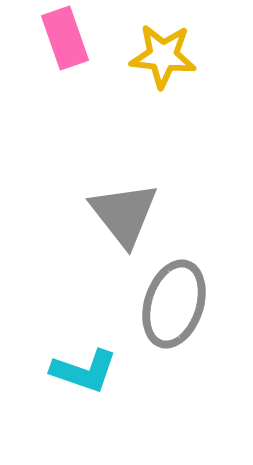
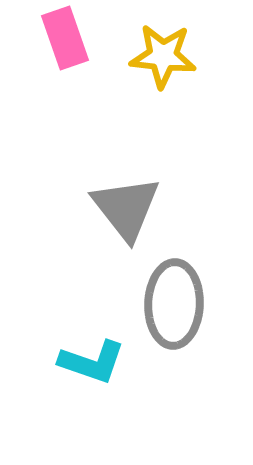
gray triangle: moved 2 px right, 6 px up
gray ellipse: rotated 16 degrees counterclockwise
cyan L-shape: moved 8 px right, 9 px up
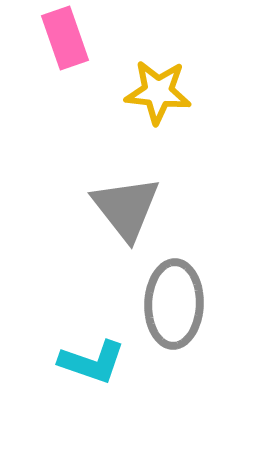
yellow star: moved 5 px left, 36 px down
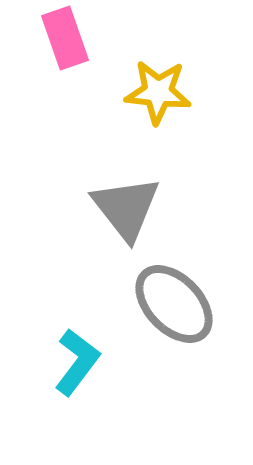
gray ellipse: rotated 46 degrees counterclockwise
cyan L-shape: moved 15 px left; rotated 72 degrees counterclockwise
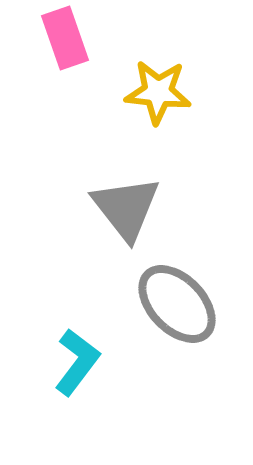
gray ellipse: moved 3 px right
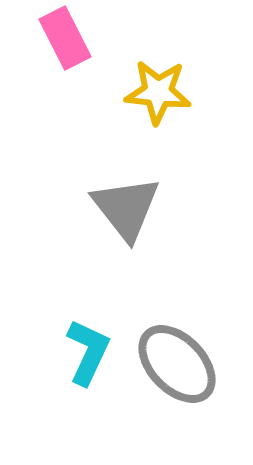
pink rectangle: rotated 8 degrees counterclockwise
gray ellipse: moved 60 px down
cyan L-shape: moved 11 px right, 10 px up; rotated 12 degrees counterclockwise
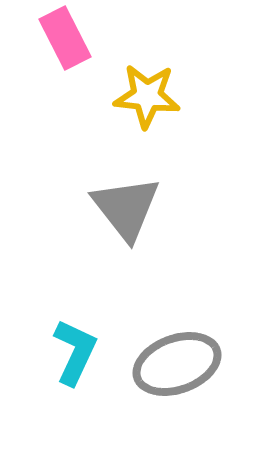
yellow star: moved 11 px left, 4 px down
cyan L-shape: moved 13 px left
gray ellipse: rotated 66 degrees counterclockwise
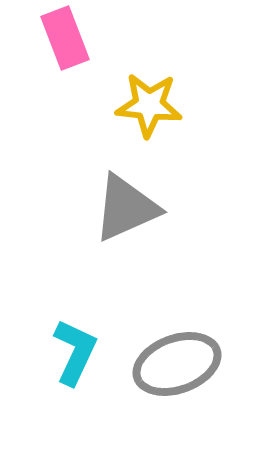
pink rectangle: rotated 6 degrees clockwise
yellow star: moved 2 px right, 9 px down
gray triangle: rotated 44 degrees clockwise
